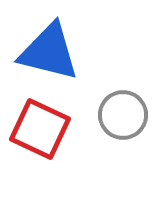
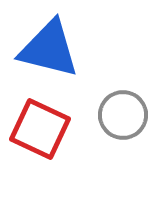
blue triangle: moved 3 px up
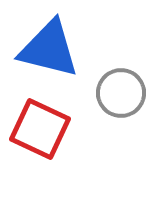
gray circle: moved 2 px left, 22 px up
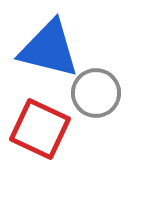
gray circle: moved 25 px left
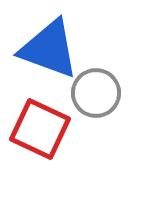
blue triangle: rotated 6 degrees clockwise
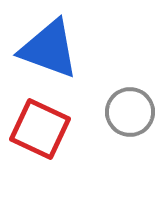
gray circle: moved 34 px right, 19 px down
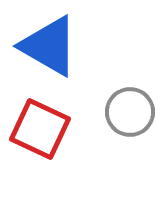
blue triangle: moved 3 px up; rotated 10 degrees clockwise
